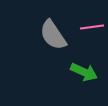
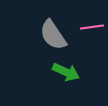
green arrow: moved 18 px left
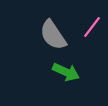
pink line: rotated 45 degrees counterclockwise
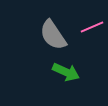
pink line: rotated 30 degrees clockwise
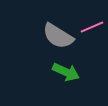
gray semicircle: moved 5 px right, 1 px down; rotated 24 degrees counterclockwise
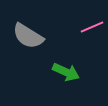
gray semicircle: moved 30 px left
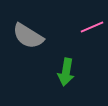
green arrow: rotated 76 degrees clockwise
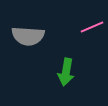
gray semicircle: rotated 28 degrees counterclockwise
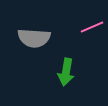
gray semicircle: moved 6 px right, 2 px down
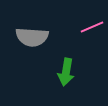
gray semicircle: moved 2 px left, 1 px up
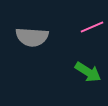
green arrow: moved 22 px right; rotated 68 degrees counterclockwise
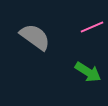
gray semicircle: moved 3 px right; rotated 148 degrees counterclockwise
